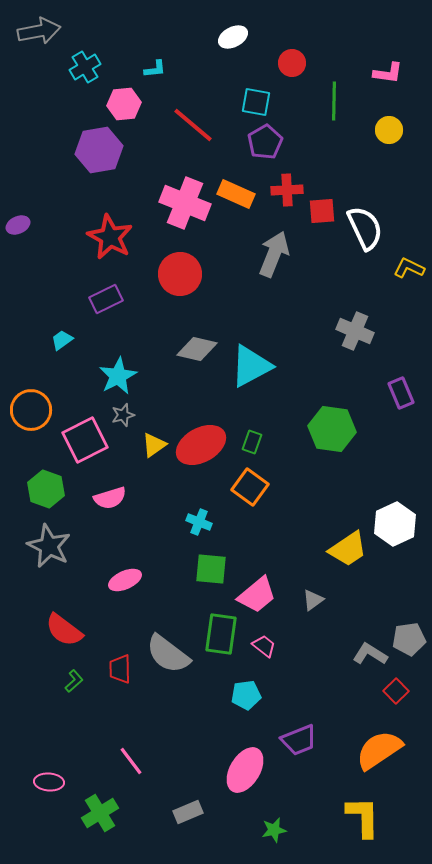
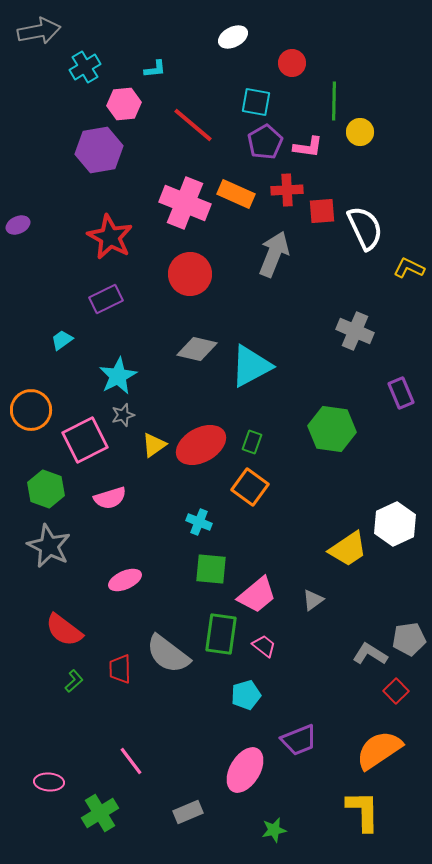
pink L-shape at (388, 73): moved 80 px left, 74 px down
yellow circle at (389, 130): moved 29 px left, 2 px down
red circle at (180, 274): moved 10 px right
cyan pentagon at (246, 695): rotated 8 degrees counterclockwise
yellow L-shape at (363, 817): moved 6 px up
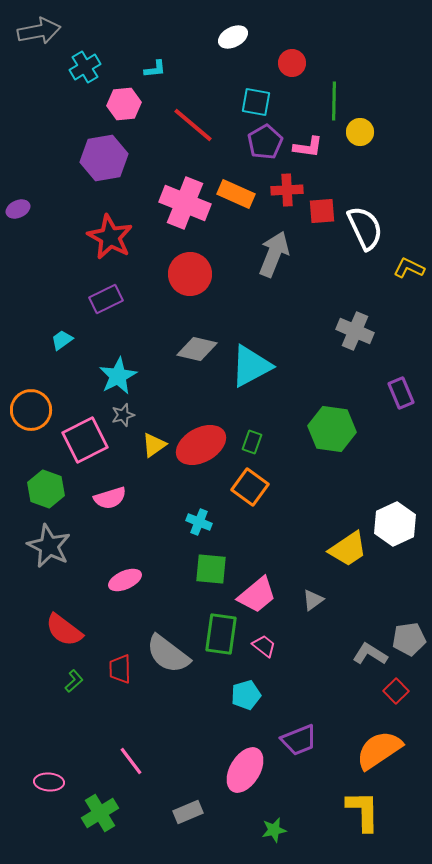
purple hexagon at (99, 150): moved 5 px right, 8 px down
purple ellipse at (18, 225): moved 16 px up
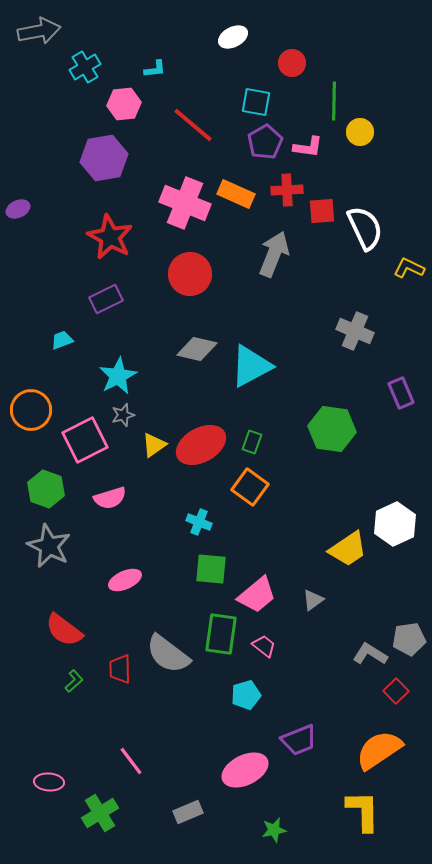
cyan trapezoid at (62, 340): rotated 15 degrees clockwise
pink ellipse at (245, 770): rotated 33 degrees clockwise
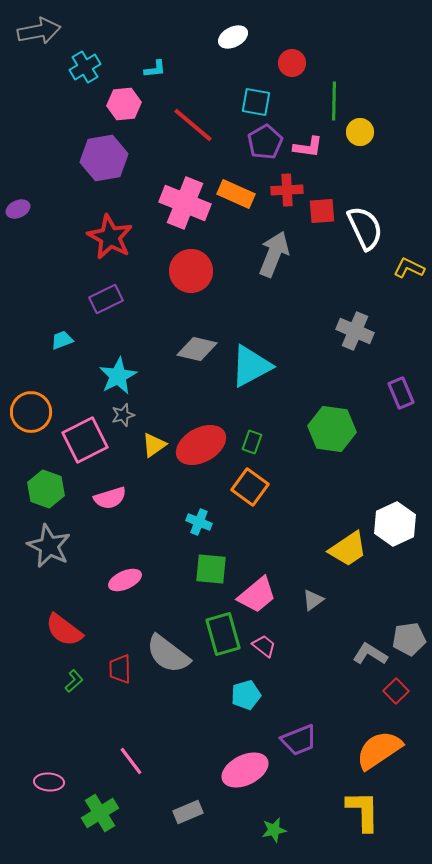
red circle at (190, 274): moved 1 px right, 3 px up
orange circle at (31, 410): moved 2 px down
green rectangle at (221, 634): moved 2 px right; rotated 24 degrees counterclockwise
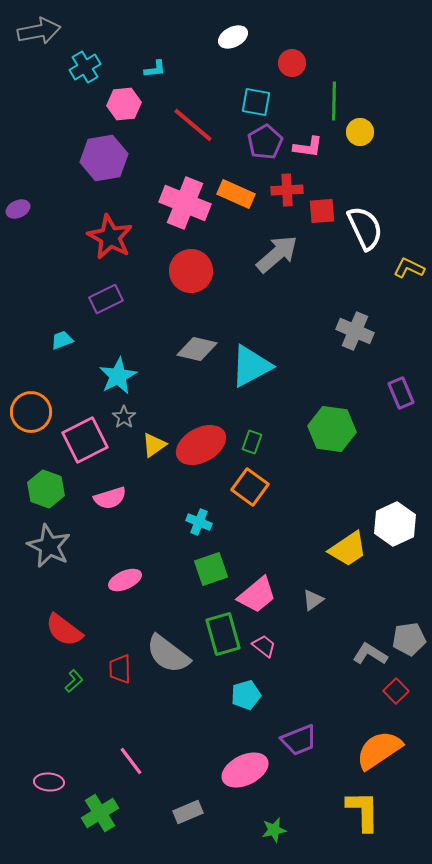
gray arrow at (274, 254): moved 3 px right; rotated 27 degrees clockwise
gray star at (123, 415): moved 1 px right, 2 px down; rotated 20 degrees counterclockwise
green square at (211, 569): rotated 24 degrees counterclockwise
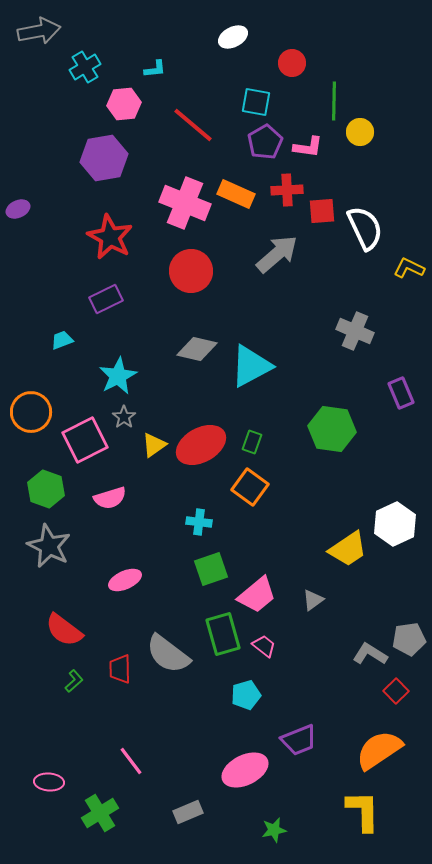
cyan cross at (199, 522): rotated 15 degrees counterclockwise
